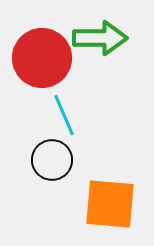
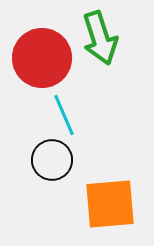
green arrow: rotated 72 degrees clockwise
orange square: rotated 10 degrees counterclockwise
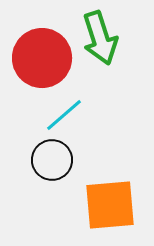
cyan line: rotated 72 degrees clockwise
orange square: moved 1 px down
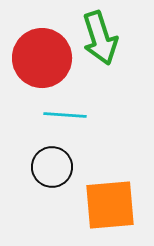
cyan line: moved 1 px right; rotated 45 degrees clockwise
black circle: moved 7 px down
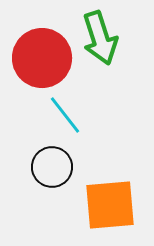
cyan line: rotated 48 degrees clockwise
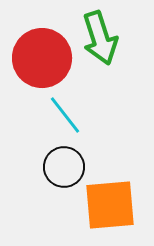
black circle: moved 12 px right
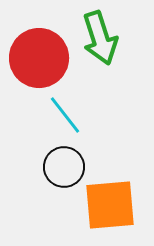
red circle: moved 3 px left
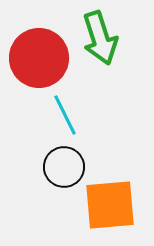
cyan line: rotated 12 degrees clockwise
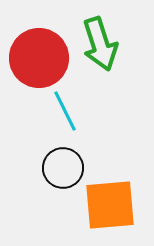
green arrow: moved 6 px down
cyan line: moved 4 px up
black circle: moved 1 px left, 1 px down
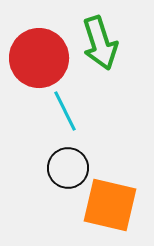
green arrow: moved 1 px up
black circle: moved 5 px right
orange square: rotated 18 degrees clockwise
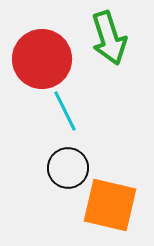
green arrow: moved 9 px right, 5 px up
red circle: moved 3 px right, 1 px down
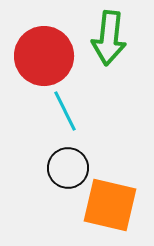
green arrow: rotated 24 degrees clockwise
red circle: moved 2 px right, 3 px up
